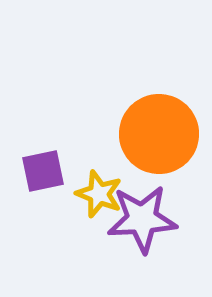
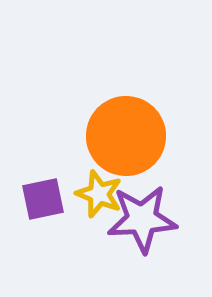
orange circle: moved 33 px left, 2 px down
purple square: moved 28 px down
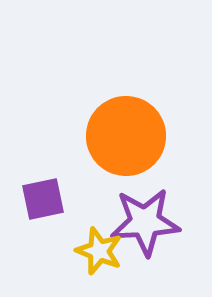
yellow star: moved 57 px down
purple star: moved 3 px right, 3 px down
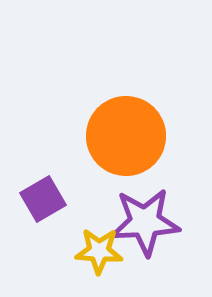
purple square: rotated 18 degrees counterclockwise
yellow star: rotated 18 degrees counterclockwise
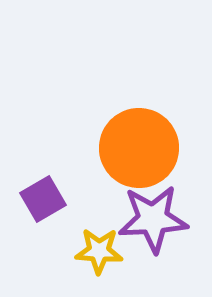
orange circle: moved 13 px right, 12 px down
purple star: moved 8 px right, 3 px up
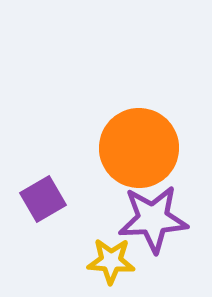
yellow star: moved 12 px right, 10 px down
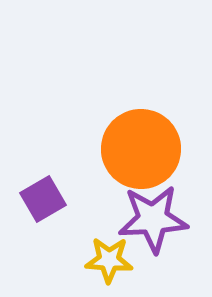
orange circle: moved 2 px right, 1 px down
yellow star: moved 2 px left, 1 px up
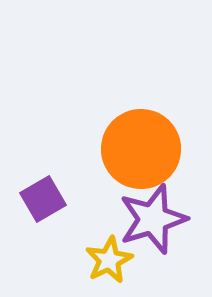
purple star: rotated 14 degrees counterclockwise
yellow star: rotated 30 degrees counterclockwise
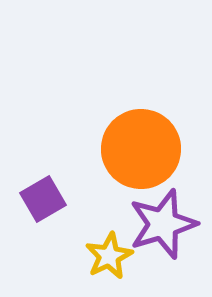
purple star: moved 10 px right, 5 px down
yellow star: moved 4 px up
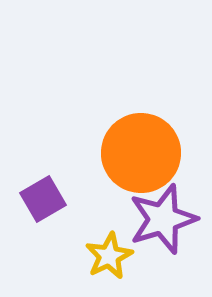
orange circle: moved 4 px down
purple star: moved 5 px up
